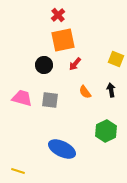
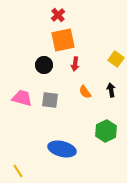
yellow square: rotated 14 degrees clockwise
red arrow: rotated 32 degrees counterclockwise
blue ellipse: rotated 12 degrees counterclockwise
yellow line: rotated 40 degrees clockwise
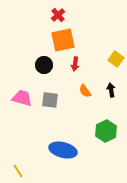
orange semicircle: moved 1 px up
blue ellipse: moved 1 px right, 1 px down
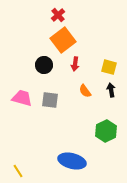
orange square: rotated 25 degrees counterclockwise
yellow square: moved 7 px left, 8 px down; rotated 21 degrees counterclockwise
blue ellipse: moved 9 px right, 11 px down
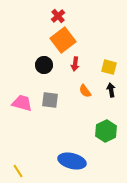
red cross: moved 1 px down
pink trapezoid: moved 5 px down
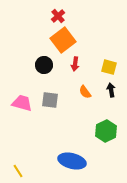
orange semicircle: moved 1 px down
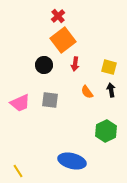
orange semicircle: moved 2 px right
pink trapezoid: moved 2 px left; rotated 140 degrees clockwise
